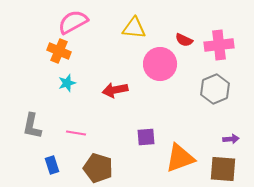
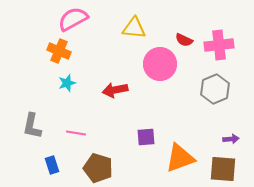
pink semicircle: moved 3 px up
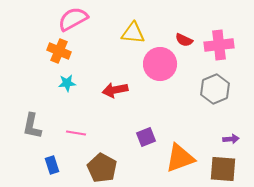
yellow triangle: moved 1 px left, 5 px down
cyan star: rotated 12 degrees clockwise
purple square: rotated 18 degrees counterclockwise
brown pentagon: moved 4 px right; rotated 12 degrees clockwise
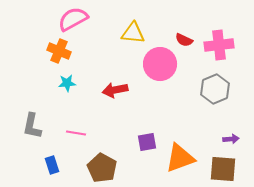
purple square: moved 1 px right, 5 px down; rotated 12 degrees clockwise
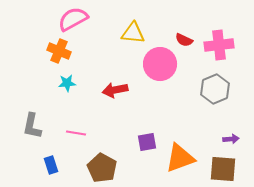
blue rectangle: moved 1 px left
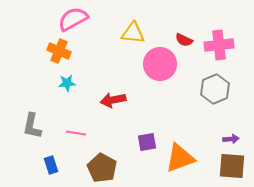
red arrow: moved 2 px left, 10 px down
brown square: moved 9 px right, 3 px up
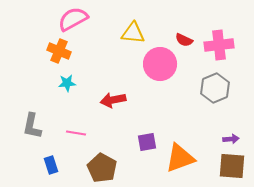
gray hexagon: moved 1 px up
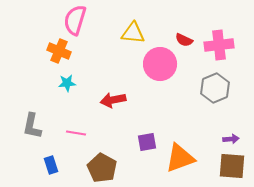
pink semicircle: moved 2 px right, 1 px down; rotated 44 degrees counterclockwise
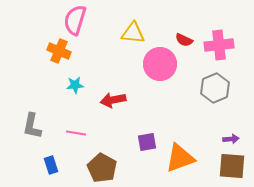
cyan star: moved 8 px right, 2 px down
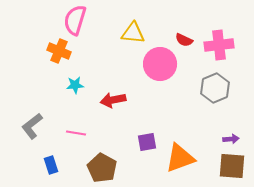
gray L-shape: rotated 40 degrees clockwise
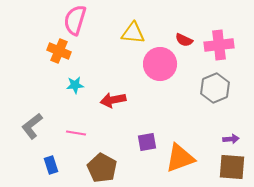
brown square: moved 1 px down
